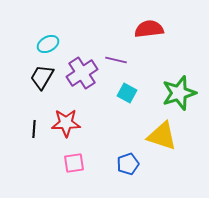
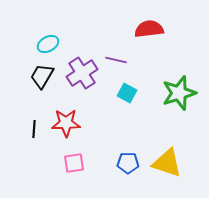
black trapezoid: moved 1 px up
yellow triangle: moved 5 px right, 27 px down
blue pentagon: moved 1 px up; rotated 20 degrees clockwise
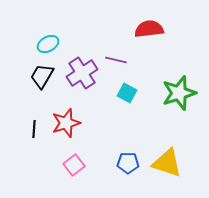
red star: rotated 16 degrees counterclockwise
pink square: moved 2 px down; rotated 30 degrees counterclockwise
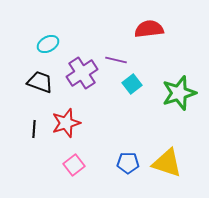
black trapezoid: moved 2 px left, 6 px down; rotated 80 degrees clockwise
cyan square: moved 5 px right, 9 px up; rotated 24 degrees clockwise
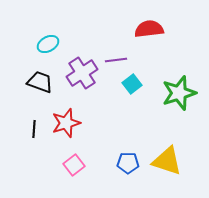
purple line: rotated 20 degrees counterclockwise
yellow triangle: moved 2 px up
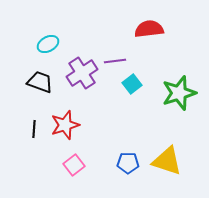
purple line: moved 1 px left, 1 px down
red star: moved 1 px left, 2 px down
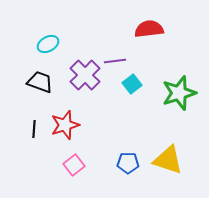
purple cross: moved 3 px right, 2 px down; rotated 12 degrees counterclockwise
yellow triangle: moved 1 px right, 1 px up
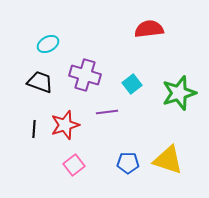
purple line: moved 8 px left, 51 px down
purple cross: rotated 28 degrees counterclockwise
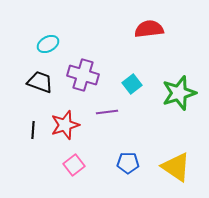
purple cross: moved 2 px left
black line: moved 1 px left, 1 px down
yellow triangle: moved 8 px right, 7 px down; rotated 16 degrees clockwise
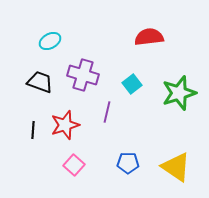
red semicircle: moved 8 px down
cyan ellipse: moved 2 px right, 3 px up
purple line: rotated 70 degrees counterclockwise
pink square: rotated 10 degrees counterclockwise
